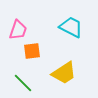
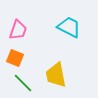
cyan trapezoid: moved 2 px left
orange square: moved 17 px left, 7 px down; rotated 30 degrees clockwise
yellow trapezoid: moved 8 px left, 2 px down; rotated 112 degrees clockwise
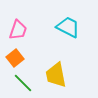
cyan trapezoid: moved 1 px left
orange square: rotated 30 degrees clockwise
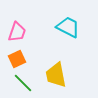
pink trapezoid: moved 1 px left, 2 px down
orange square: moved 2 px right, 1 px down; rotated 12 degrees clockwise
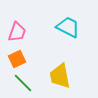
yellow trapezoid: moved 4 px right, 1 px down
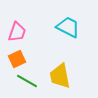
green line: moved 4 px right, 2 px up; rotated 15 degrees counterclockwise
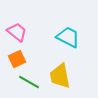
cyan trapezoid: moved 10 px down
pink trapezoid: rotated 70 degrees counterclockwise
green line: moved 2 px right, 1 px down
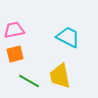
pink trapezoid: moved 3 px left, 2 px up; rotated 50 degrees counterclockwise
orange square: moved 2 px left, 5 px up; rotated 12 degrees clockwise
green line: moved 1 px up
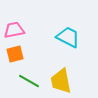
yellow trapezoid: moved 1 px right, 5 px down
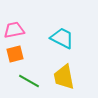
cyan trapezoid: moved 6 px left, 1 px down
yellow trapezoid: moved 3 px right, 4 px up
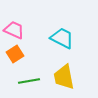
pink trapezoid: rotated 35 degrees clockwise
orange square: rotated 18 degrees counterclockwise
green line: rotated 40 degrees counterclockwise
